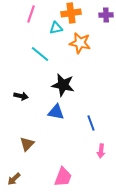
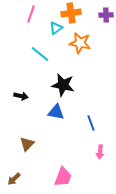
cyan triangle: rotated 24 degrees counterclockwise
pink arrow: moved 1 px left, 1 px down
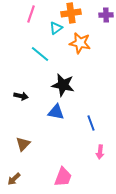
brown triangle: moved 4 px left
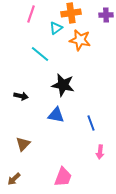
orange star: moved 3 px up
blue triangle: moved 3 px down
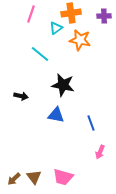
purple cross: moved 2 px left, 1 px down
brown triangle: moved 11 px right, 33 px down; rotated 21 degrees counterclockwise
pink arrow: rotated 16 degrees clockwise
pink trapezoid: rotated 85 degrees clockwise
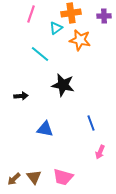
black arrow: rotated 16 degrees counterclockwise
blue triangle: moved 11 px left, 14 px down
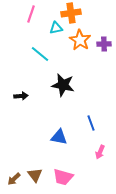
purple cross: moved 28 px down
cyan triangle: rotated 24 degrees clockwise
orange star: rotated 20 degrees clockwise
blue triangle: moved 14 px right, 8 px down
brown triangle: moved 1 px right, 2 px up
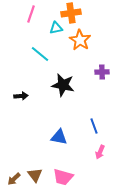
purple cross: moved 2 px left, 28 px down
blue line: moved 3 px right, 3 px down
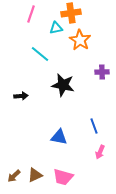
brown triangle: rotated 42 degrees clockwise
brown arrow: moved 3 px up
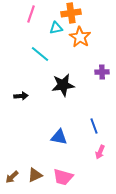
orange star: moved 3 px up
black star: rotated 20 degrees counterclockwise
brown arrow: moved 2 px left, 1 px down
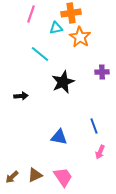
black star: moved 3 px up; rotated 15 degrees counterclockwise
pink trapezoid: rotated 140 degrees counterclockwise
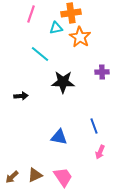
black star: rotated 25 degrees clockwise
